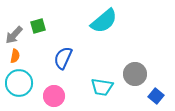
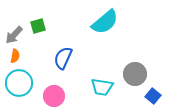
cyan semicircle: moved 1 px right, 1 px down
blue square: moved 3 px left
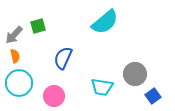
orange semicircle: rotated 24 degrees counterclockwise
blue square: rotated 14 degrees clockwise
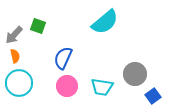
green square: rotated 35 degrees clockwise
pink circle: moved 13 px right, 10 px up
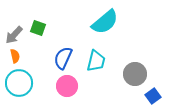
green square: moved 2 px down
cyan trapezoid: moved 6 px left, 26 px up; rotated 85 degrees counterclockwise
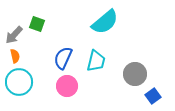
green square: moved 1 px left, 4 px up
cyan circle: moved 1 px up
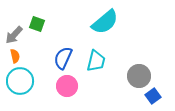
gray circle: moved 4 px right, 2 px down
cyan circle: moved 1 px right, 1 px up
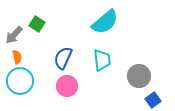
green square: rotated 14 degrees clockwise
orange semicircle: moved 2 px right, 1 px down
cyan trapezoid: moved 6 px right, 1 px up; rotated 20 degrees counterclockwise
blue square: moved 4 px down
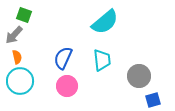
green square: moved 13 px left, 9 px up; rotated 14 degrees counterclockwise
blue square: rotated 21 degrees clockwise
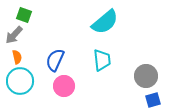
blue semicircle: moved 8 px left, 2 px down
gray circle: moved 7 px right
pink circle: moved 3 px left
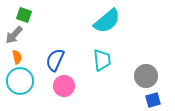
cyan semicircle: moved 2 px right, 1 px up
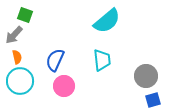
green square: moved 1 px right
